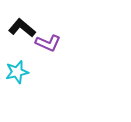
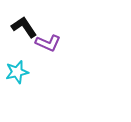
black L-shape: moved 2 px right, 1 px up; rotated 16 degrees clockwise
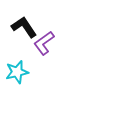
purple L-shape: moved 4 px left; rotated 120 degrees clockwise
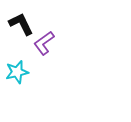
black L-shape: moved 3 px left, 3 px up; rotated 8 degrees clockwise
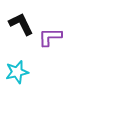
purple L-shape: moved 6 px right, 6 px up; rotated 35 degrees clockwise
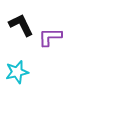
black L-shape: moved 1 px down
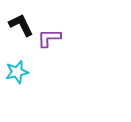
purple L-shape: moved 1 px left, 1 px down
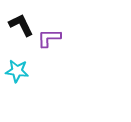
cyan star: moved 1 px up; rotated 20 degrees clockwise
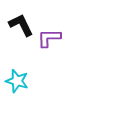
cyan star: moved 10 px down; rotated 10 degrees clockwise
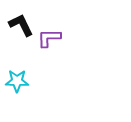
cyan star: rotated 15 degrees counterclockwise
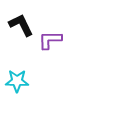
purple L-shape: moved 1 px right, 2 px down
